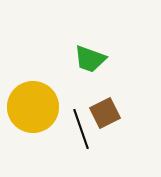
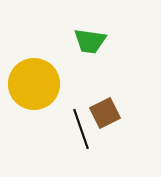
green trapezoid: moved 18 px up; rotated 12 degrees counterclockwise
yellow circle: moved 1 px right, 23 px up
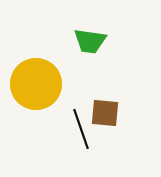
yellow circle: moved 2 px right
brown square: rotated 32 degrees clockwise
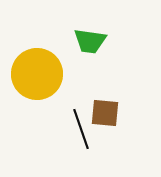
yellow circle: moved 1 px right, 10 px up
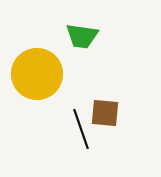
green trapezoid: moved 8 px left, 5 px up
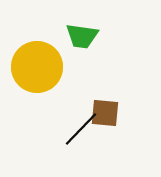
yellow circle: moved 7 px up
black line: rotated 63 degrees clockwise
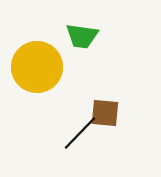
black line: moved 1 px left, 4 px down
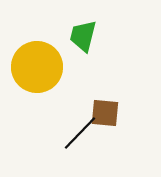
green trapezoid: moved 1 px right; rotated 96 degrees clockwise
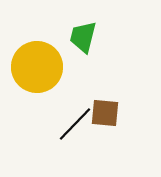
green trapezoid: moved 1 px down
black line: moved 5 px left, 9 px up
